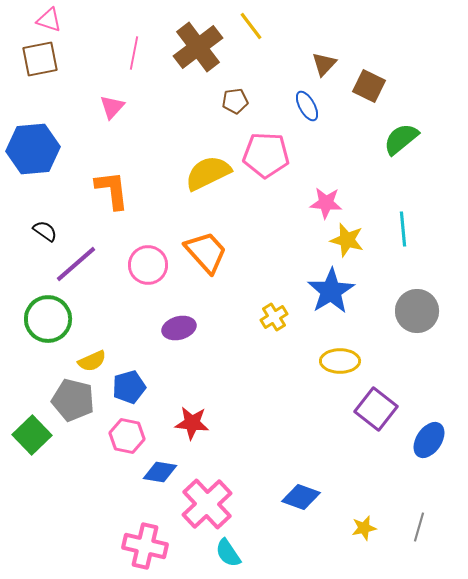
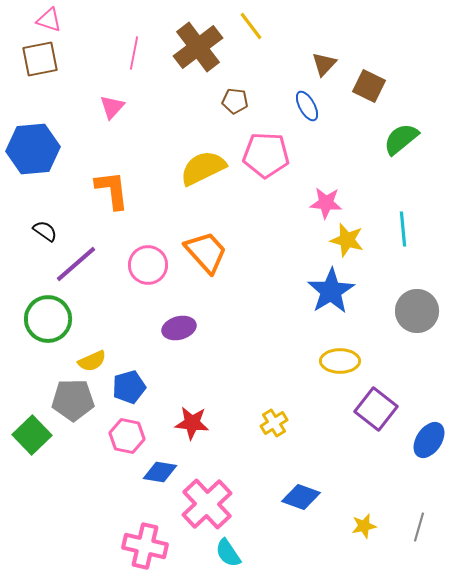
brown pentagon at (235, 101): rotated 15 degrees clockwise
yellow semicircle at (208, 173): moved 5 px left, 5 px up
yellow cross at (274, 317): moved 106 px down
gray pentagon at (73, 400): rotated 15 degrees counterclockwise
yellow star at (364, 528): moved 2 px up
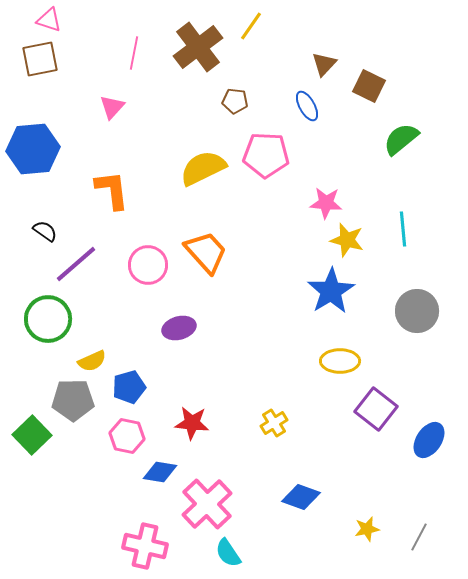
yellow line at (251, 26): rotated 72 degrees clockwise
yellow star at (364, 526): moved 3 px right, 3 px down
gray line at (419, 527): moved 10 px down; rotated 12 degrees clockwise
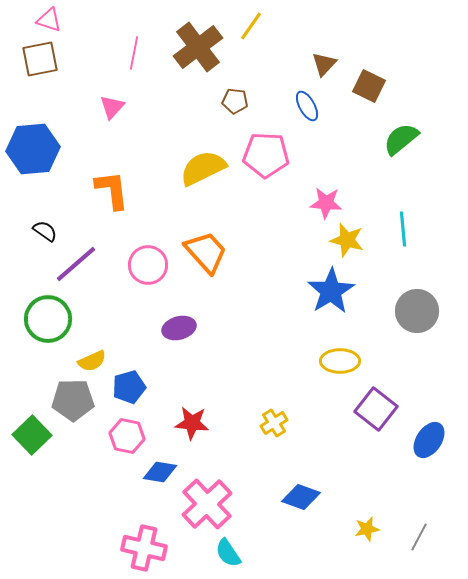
pink cross at (145, 546): moved 1 px left, 2 px down
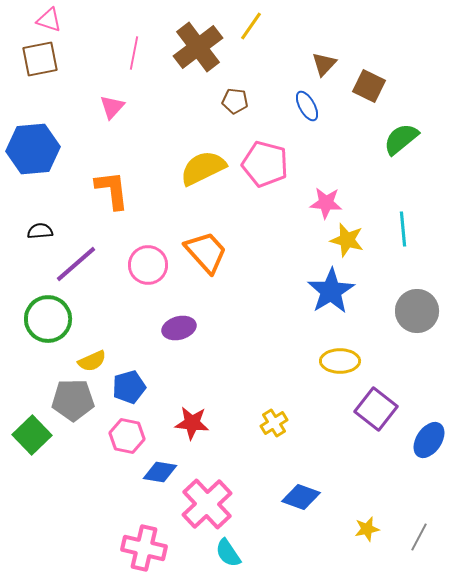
pink pentagon at (266, 155): moved 1 px left, 9 px down; rotated 12 degrees clockwise
black semicircle at (45, 231): moved 5 px left; rotated 40 degrees counterclockwise
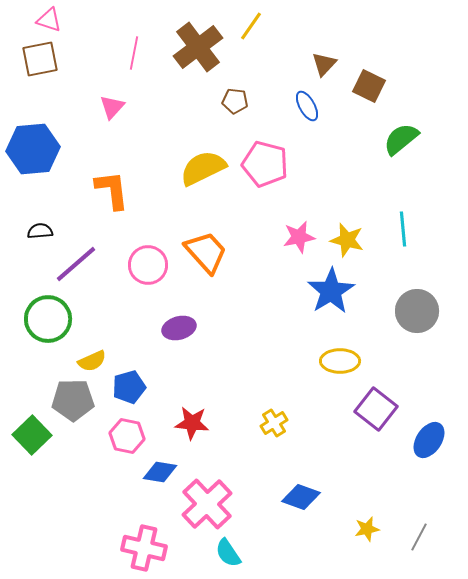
pink star at (326, 203): moved 27 px left, 34 px down; rotated 16 degrees counterclockwise
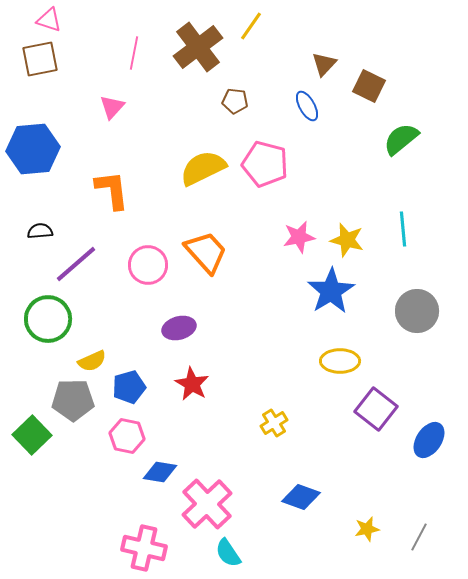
red star at (192, 423): moved 39 px up; rotated 24 degrees clockwise
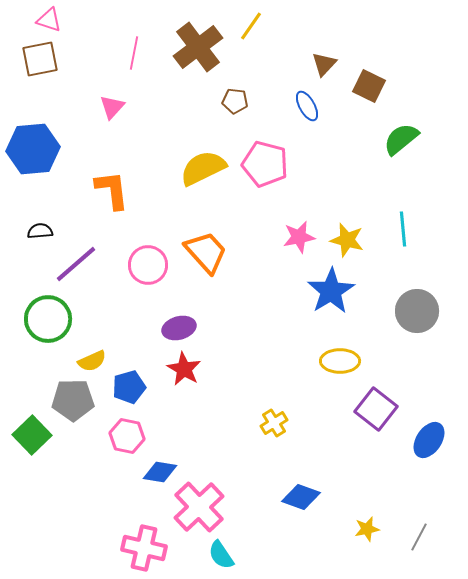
red star at (192, 384): moved 8 px left, 15 px up
pink cross at (207, 504): moved 8 px left, 3 px down
cyan semicircle at (228, 553): moved 7 px left, 2 px down
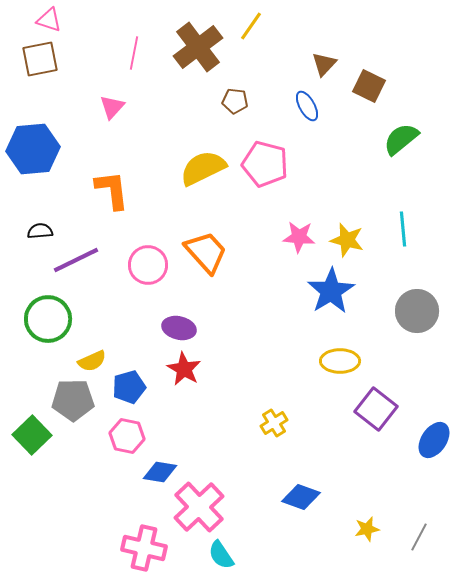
pink star at (299, 237): rotated 16 degrees clockwise
purple line at (76, 264): moved 4 px up; rotated 15 degrees clockwise
purple ellipse at (179, 328): rotated 28 degrees clockwise
blue ellipse at (429, 440): moved 5 px right
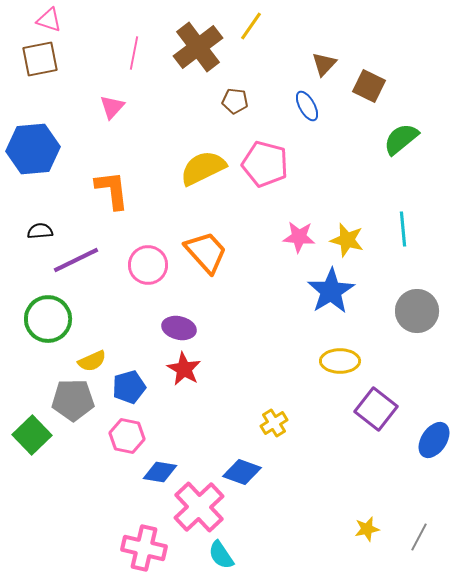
blue diamond at (301, 497): moved 59 px left, 25 px up
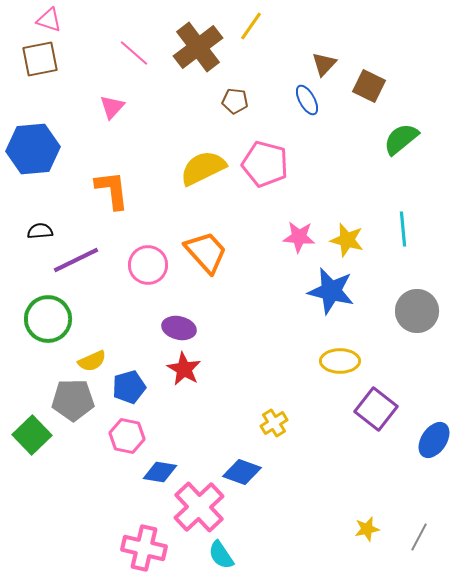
pink line at (134, 53): rotated 60 degrees counterclockwise
blue ellipse at (307, 106): moved 6 px up
blue star at (331, 291): rotated 27 degrees counterclockwise
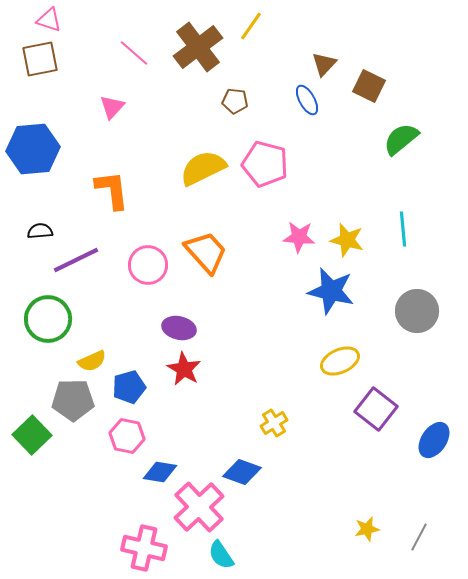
yellow ellipse at (340, 361): rotated 24 degrees counterclockwise
